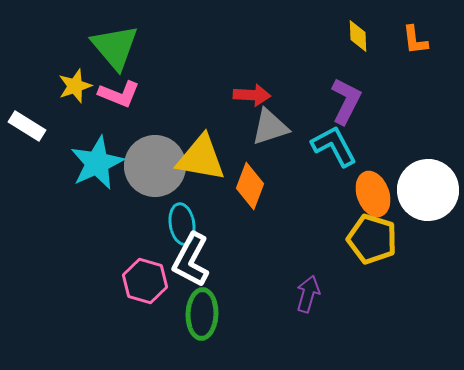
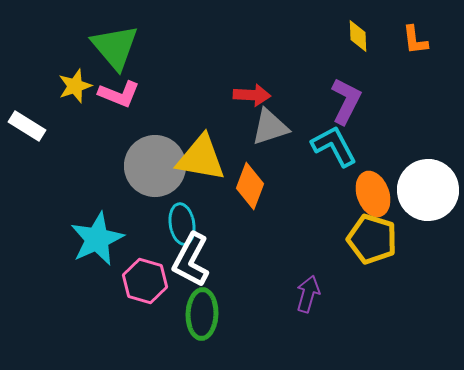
cyan star: moved 76 px down
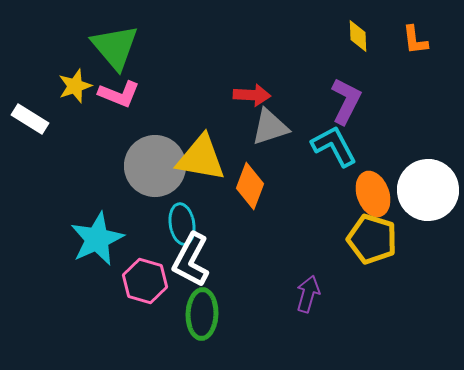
white rectangle: moved 3 px right, 7 px up
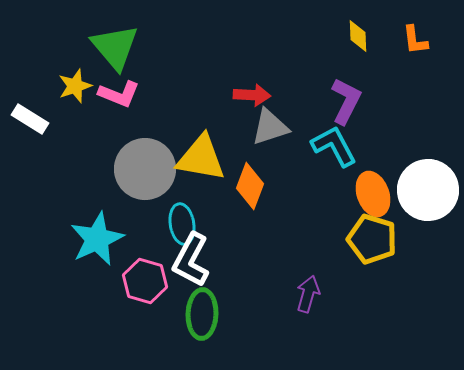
gray circle: moved 10 px left, 3 px down
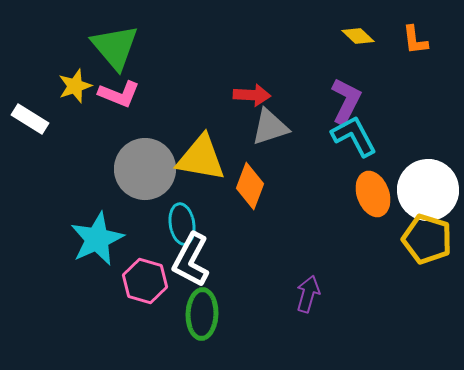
yellow diamond: rotated 44 degrees counterclockwise
cyan L-shape: moved 20 px right, 10 px up
yellow pentagon: moved 55 px right
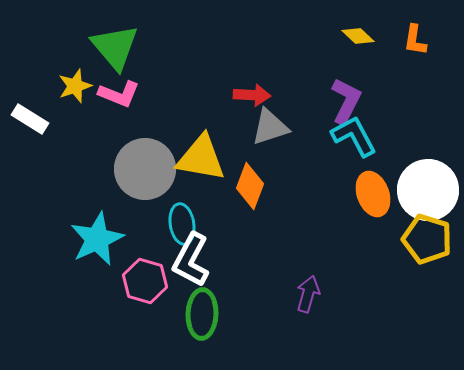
orange L-shape: rotated 16 degrees clockwise
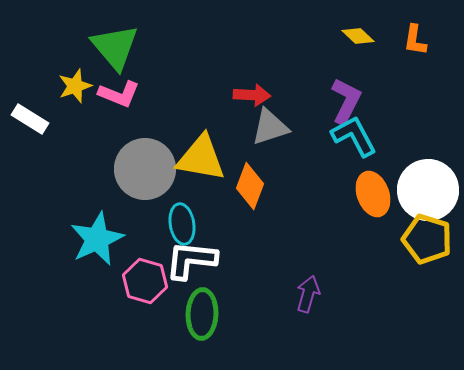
white L-shape: rotated 68 degrees clockwise
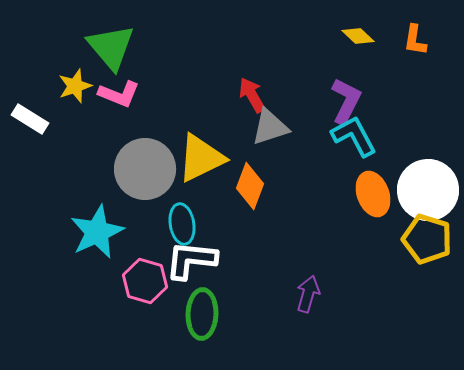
green triangle: moved 4 px left
red arrow: rotated 123 degrees counterclockwise
yellow triangle: rotated 36 degrees counterclockwise
cyan star: moved 7 px up
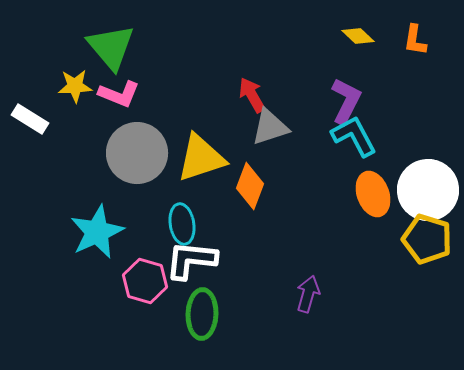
yellow star: rotated 16 degrees clockwise
yellow triangle: rotated 8 degrees clockwise
gray circle: moved 8 px left, 16 px up
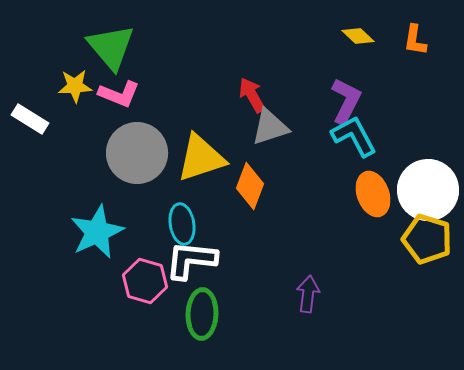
purple arrow: rotated 9 degrees counterclockwise
